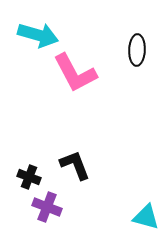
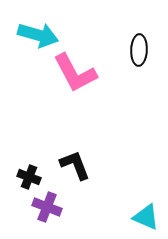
black ellipse: moved 2 px right
cyan triangle: rotated 8 degrees clockwise
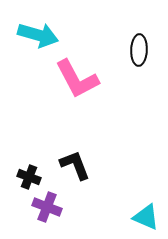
pink L-shape: moved 2 px right, 6 px down
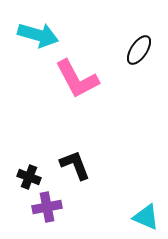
black ellipse: rotated 32 degrees clockwise
purple cross: rotated 32 degrees counterclockwise
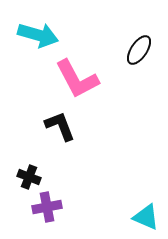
black L-shape: moved 15 px left, 39 px up
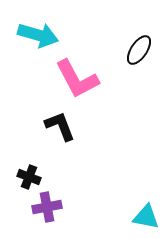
cyan triangle: rotated 12 degrees counterclockwise
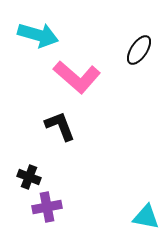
pink L-shape: moved 2 px up; rotated 21 degrees counterclockwise
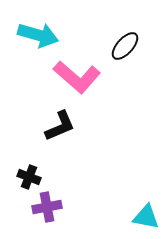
black ellipse: moved 14 px left, 4 px up; rotated 8 degrees clockwise
black L-shape: rotated 88 degrees clockwise
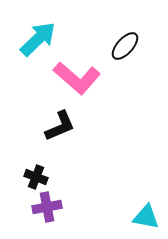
cyan arrow: moved 4 px down; rotated 60 degrees counterclockwise
pink L-shape: moved 1 px down
black cross: moved 7 px right
